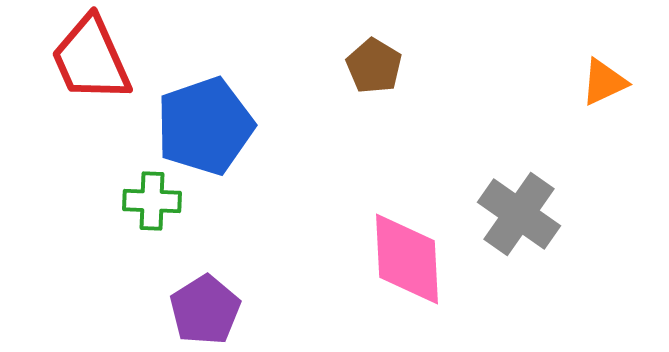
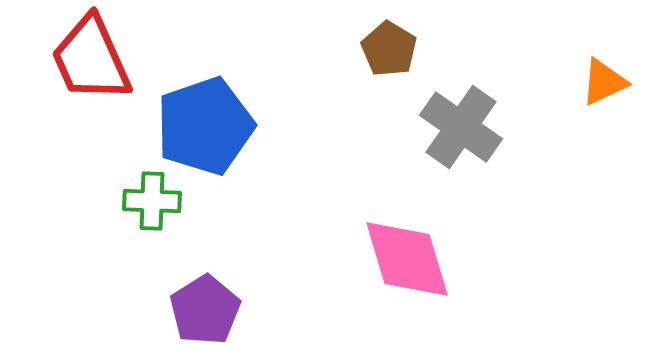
brown pentagon: moved 15 px right, 17 px up
gray cross: moved 58 px left, 87 px up
pink diamond: rotated 14 degrees counterclockwise
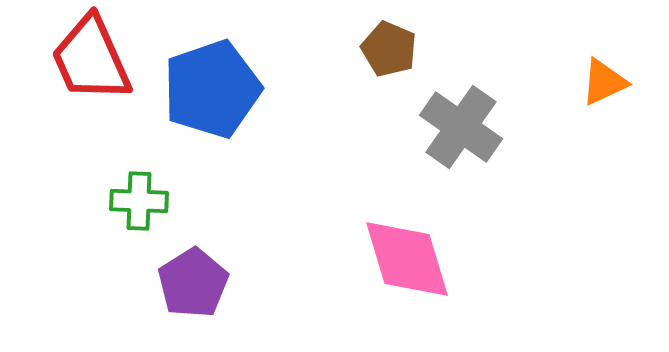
brown pentagon: rotated 8 degrees counterclockwise
blue pentagon: moved 7 px right, 37 px up
green cross: moved 13 px left
purple pentagon: moved 12 px left, 27 px up
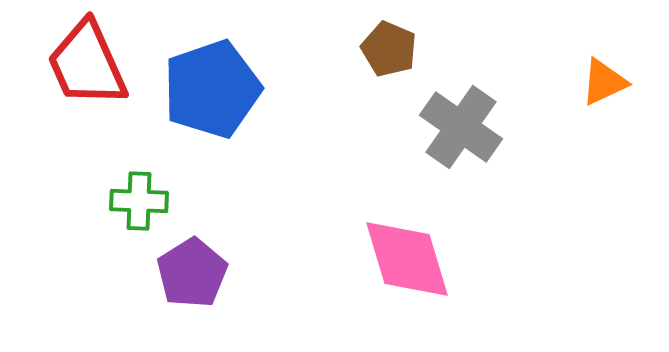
red trapezoid: moved 4 px left, 5 px down
purple pentagon: moved 1 px left, 10 px up
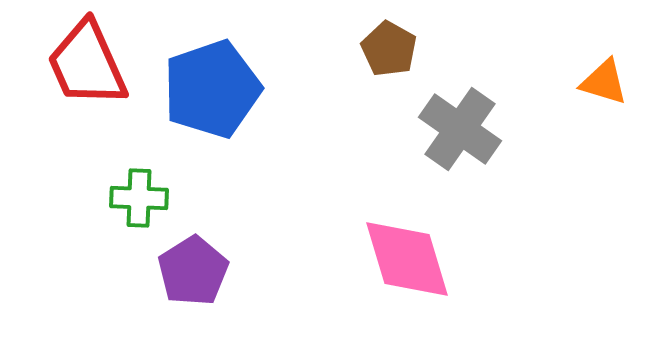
brown pentagon: rotated 6 degrees clockwise
orange triangle: rotated 42 degrees clockwise
gray cross: moved 1 px left, 2 px down
green cross: moved 3 px up
purple pentagon: moved 1 px right, 2 px up
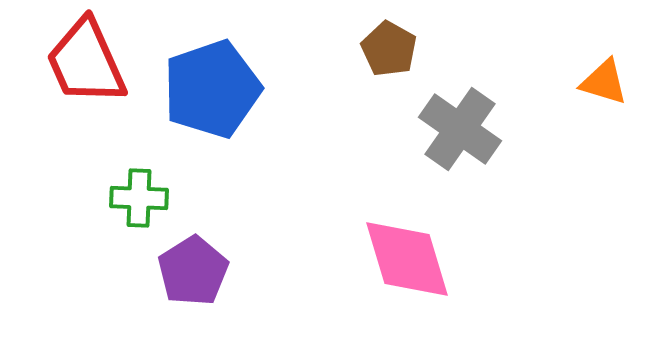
red trapezoid: moved 1 px left, 2 px up
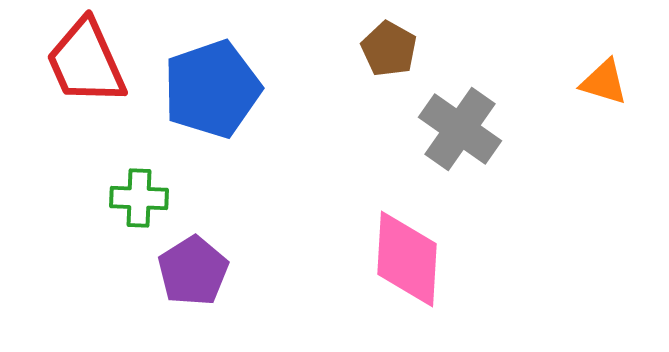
pink diamond: rotated 20 degrees clockwise
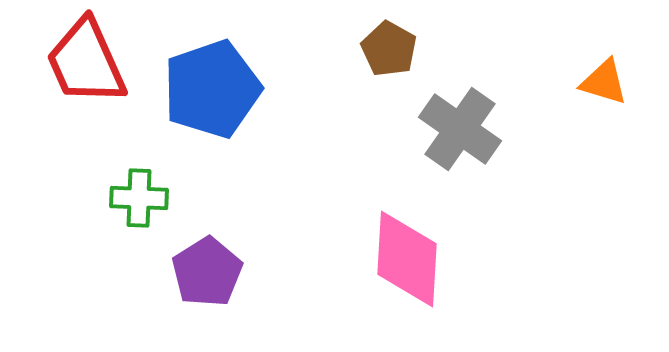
purple pentagon: moved 14 px right, 1 px down
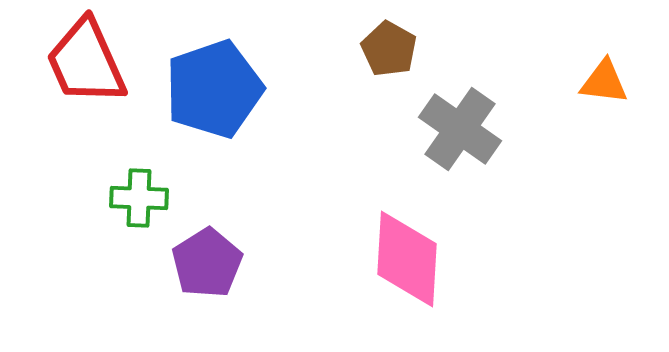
orange triangle: rotated 10 degrees counterclockwise
blue pentagon: moved 2 px right
purple pentagon: moved 9 px up
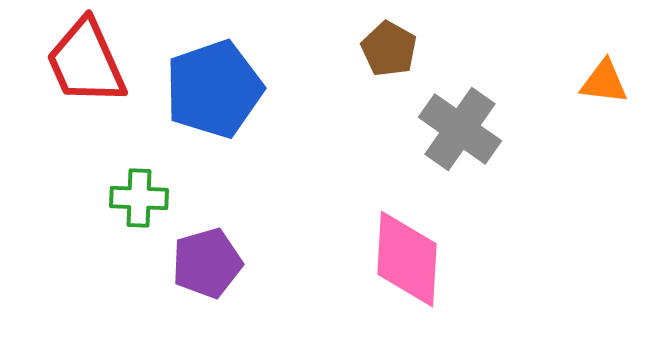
purple pentagon: rotated 16 degrees clockwise
